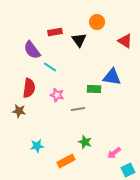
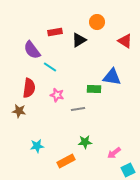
black triangle: rotated 35 degrees clockwise
green star: rotated 24 degrees counterclockwise
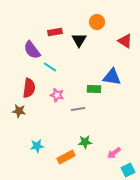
black triangle: rotated 28 degrees counterclockwise
orange rectangle: moved 4 px up
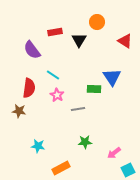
cyan line: moved 3 px right, 8 px down
blue triangle: rotated 48 degrees clockwise
pink star: rotated 16 degrees clockwise
cyan star: moved 1 px right; rotated 16 degrees clockwise
orange rectangle: moved 5 px left, 11 px down
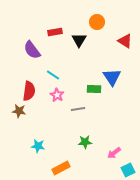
red semicircle: moved 3 px down
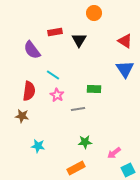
orange circle: moved 3 px left, 9 px up
blue triangle: moved 13 px right, 8 px up
brown star: moved 3 px right, 5 px down
orange rectangle: moved 15 px right
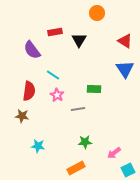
orange circle: moved 3 px right
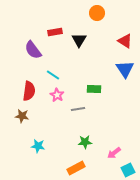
purple semicircle: moved 1 px right
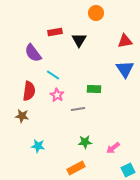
orange circle: moved 1 px left
red triangle: rotated 42 degrees counterclockwise
purple semicircle: moved 3 px down
pink arrow: moved 1 px left, 5 px up
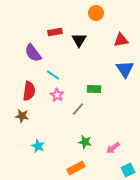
red triangle: moved 4 px left, 1 px up
gray line: rotated 40 degrees counterclockwise
green star: rotated 16 degrees clockwise
cyan star: rotated 16 degrees clockwise
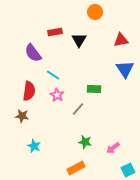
orange circle: moved 1 px left, 1 px up
cyan star: moved 4 px left
